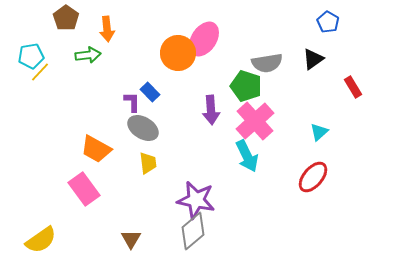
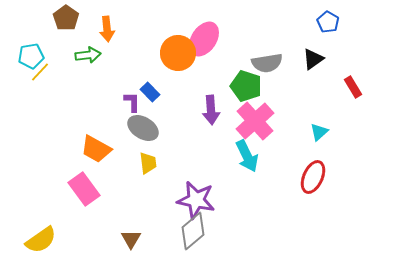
red ellipse: rotated 16 degrees counterclockwise
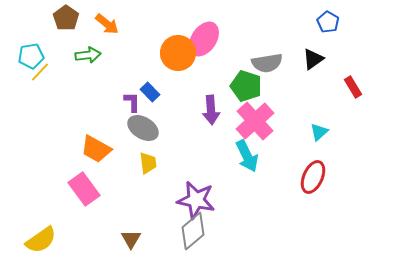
orange arrow: moved 5 px up; rotated 45 degrees counterclockwise
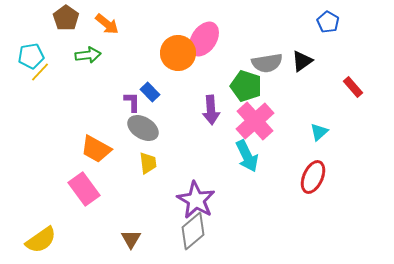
black triangle: moved 11 px left, 2 px down
red rectangle: rotated 10 degrees counterclockwise
purple star: rotated 18 degrees clockwise
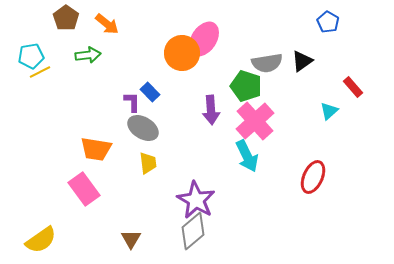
orange circle: moved 4 px right
yellow line: rotated 20 degrees clockwise
cyan triangle: moved 10 px right, 21 px up
orange trapezoid: rotated 20 degrees counterclockwise
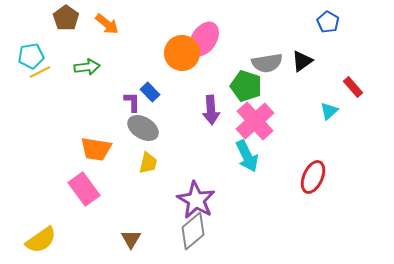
green arrow: moved 1 px left, 12 px down
yellow trapezoid: rotated 20 degrees clockwise
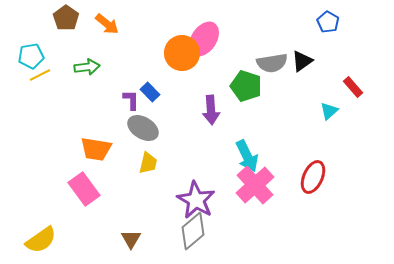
gray semicircle: moved 5 px right
yellow line: moved 3 px down
purple L-shape: moved 1 px left, 2 px up
pink cross: moved 64 px down
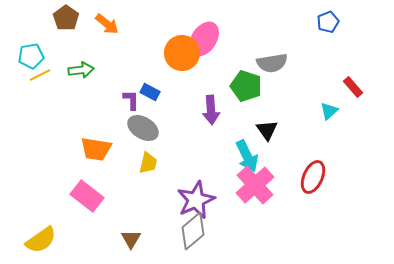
blue pentagon: rotated 20 degrees clockwise
black triangle: moved 35 px left, 69 px down; rotated 30 degrees counterclockwise
green arrow: moved 6 px left, 3 px down
blue rectangle: rotated 18 degrees counterclockwise
pink rectangle: moved 3 px right, 7 px down; rotated 16 degrees counterclockwise
purple star: rotated 18 degrees clockwise
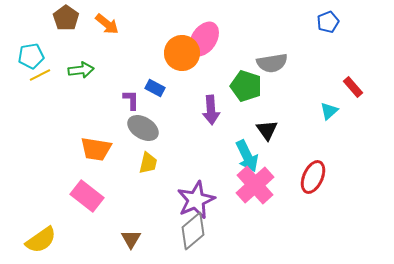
blue rectangle: moved 5 px right, 4 px up
